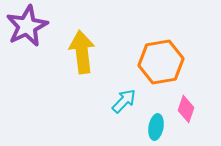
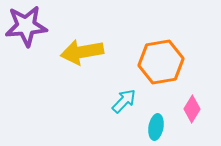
purple star: moved 1 px left; rotated 21 degrees clockwise
yellow arrow: rotated 93 degrees counterclockwise
pink diamond: moved 6 px right; rotated 12 degrees clockwise
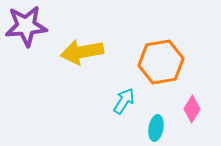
cyan arrow: rotated 12 degrees counterclockwise
cyan ellipse: moved 1 px down
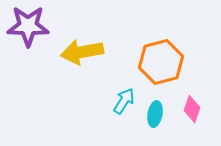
purple star: moved 2 px right; rotated 6 degrees clockwise
orange hexagon: rotated 6 degrees counterclockwise
pink diamond: rotated 12 degrees counterclockwise
cyan ellipse: moved 1 px left, 14 px up
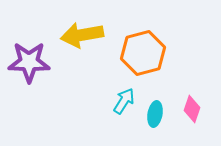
purple star: moved 1 px right, 36 px down
yellow arrow: moved 17 px up
orange hexagon: moved 18 px left, 9 px up
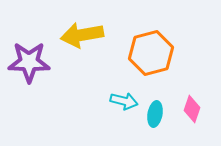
orange hexagon: moved 8 px right
cyan arrow: rotated 72 degrees clockwise
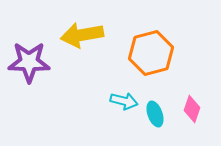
cyan ellipse: rotated 30 degrees counterclockwise
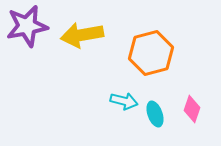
purple star: moved 2 px left, 36 px up; rotated 12 degrees counterclockwise
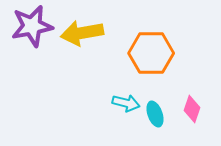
purple star: moved 5 px right
yellow arrow: moved 2 px up
orange hexagon: rotated 15 degrees clockwise
cyan arrow: moved 2 px right, 2 px down
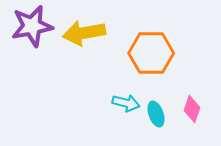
yellow arrow: moved 2 px right
cyan ellipse: moved 1 px right
